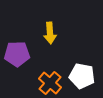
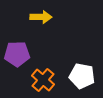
yellow arrow: moved 9 px left, 16 px up; rotated 85 degrees counterclockwise
orange cross: moved 7 px left, 3 px up
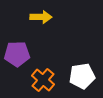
white pentagon: rotated 20 degrees counterclockwise
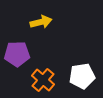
yellow arrow: moved 5 px down; rotated 15 degrees counterclockwise
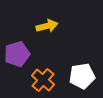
yellow arrow: moved 6 px right, 4 px down
purple pentagon: rotated 15 degrees counterclockwise
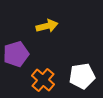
purple pentagon: moved 1 px left
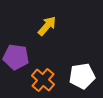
yellow arrow: rotated 35 degrees counterclockwise
purple pentagon: moved 3 px down; rotated 25 degrees clockwise
